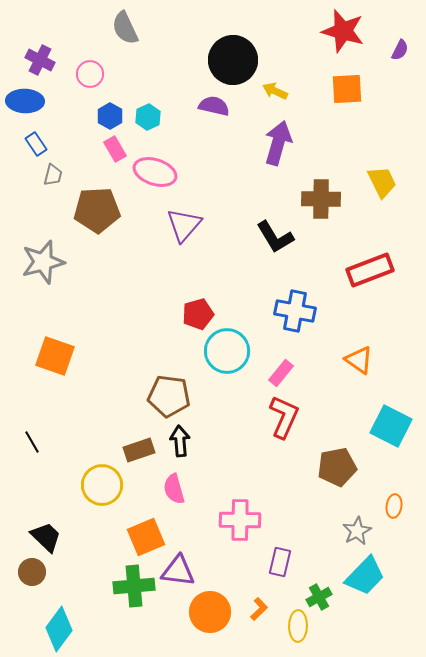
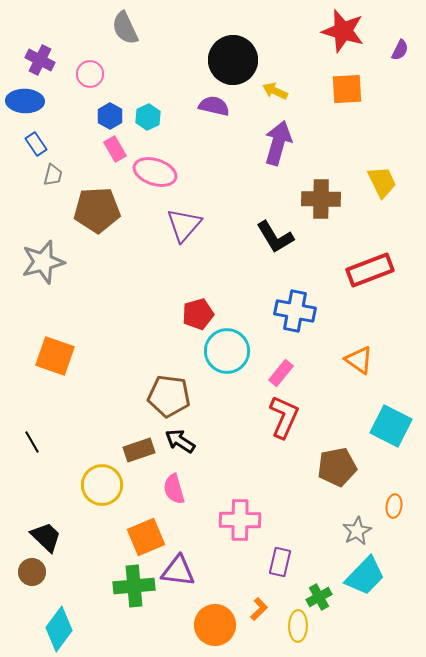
black arrow at (180, 441): rotated 52 degrees counterclockwise
orange circle at (210, 612): moved 5 px right, 13 px down
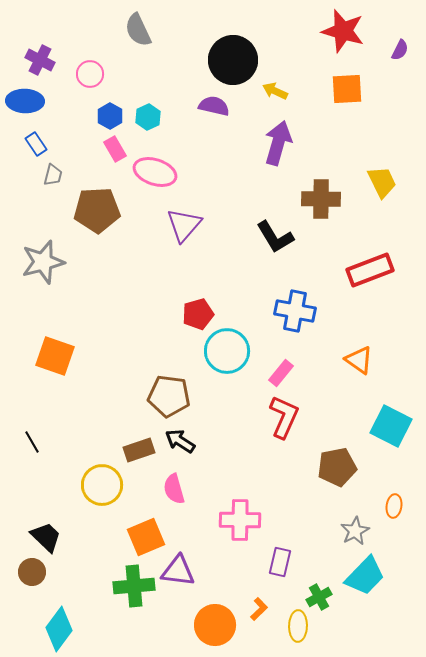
gray semicircle at (125, 28): moved 13 px right, 2 px down
gray star at (357, 531): moved 2 px left
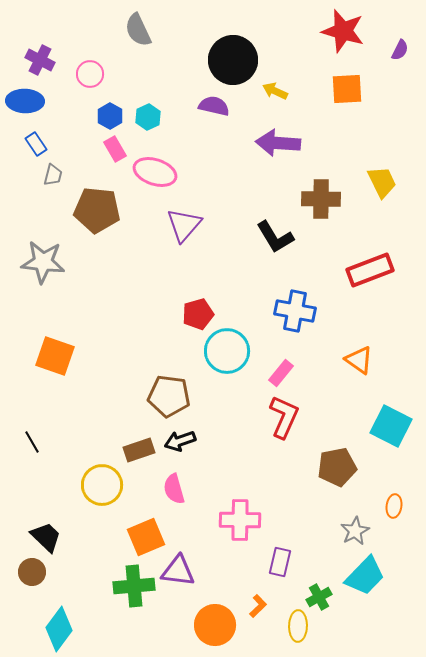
purple arrow at (278, 143): rotated 102 degrees counterclockwise
brown pentagon at (97, 210): rotated 9 degrees clockwise
gray star at (43, 262): rotated 21 degrees clockwise
black arrow at (180, 441): rotated 52 degrees counterclockwise
orange L-shape at (259, 609): moved 1 px left, 3 px up
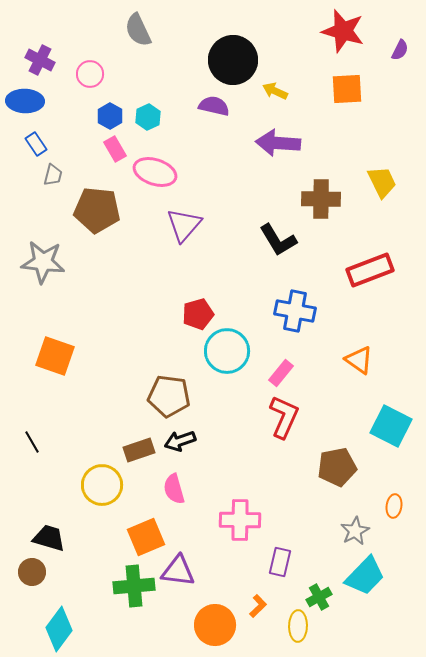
black L-shape at (275, 237): moved 3 px right, 3 px down
black trapezoid at (46, 537): moved 3 px right, 1 px down; rotated 28 degrees counterclockwise
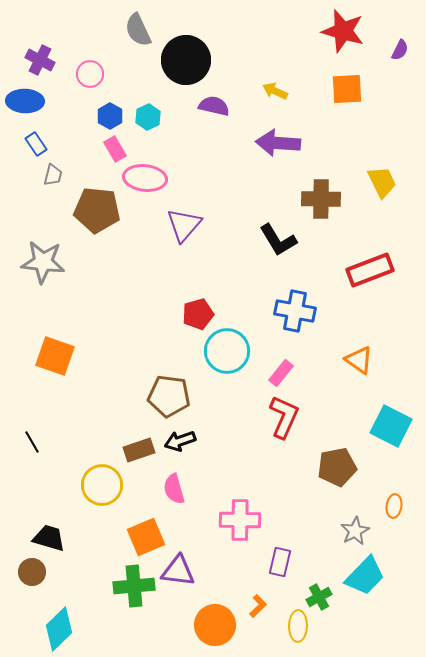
black circle at (233, 60): moved 47 px left
pink ellipse at (155, 172): moved 10 px left, 6 px down; rotated 12 degrees counterclockwise
cyan diamond at (59, 629): rotated 9 degrees clockwise
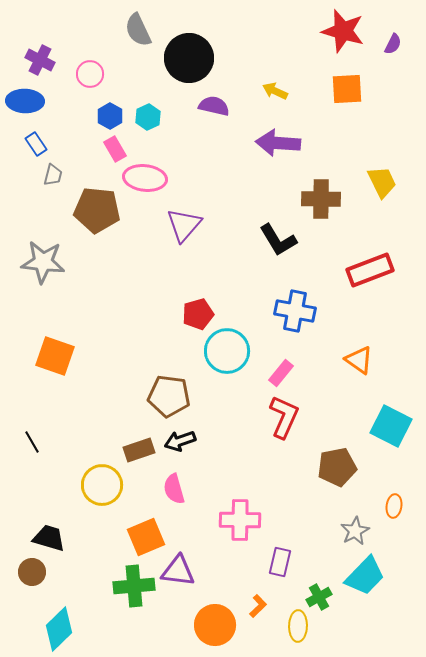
purple semicircle at (400, 50): moved 7 px left, 6 px up
black circle at (186, 60): moved 3 px right, 2 px up
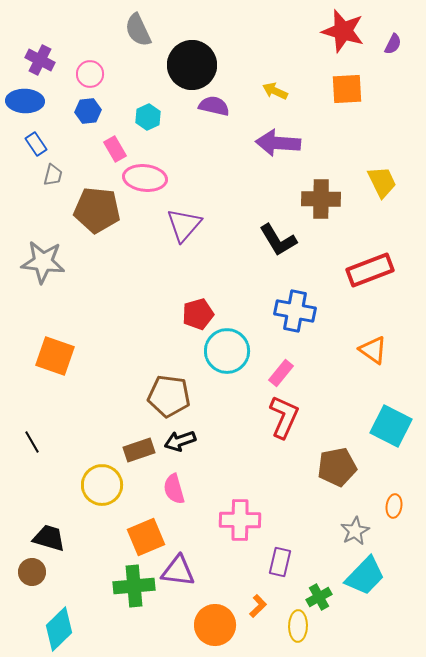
black circle at (189, 58): moved 3 px right, 7 px down
blue hexagon at (110, 116): moved 22 px left, 5 px up; rotated 25 degrees clockwise
orange triangle at (359, 360): moved 14 px right, 10 px up
